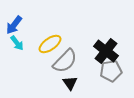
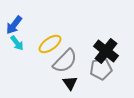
gray pentagon: moved 10 px left, 2 px up
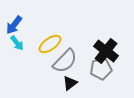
black triangle: rotated 28 degrees clockwise
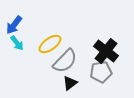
gray pentagon: moved 3 px down
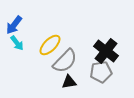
yellow ellipse: moved 1 px down; rotated 10 degrees counterclockwise
black triangle: moved 1 px left, 1 px up; rotated 28 degrees clockwise
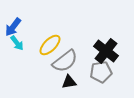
blue arrow: moved 1 px left, 2 px down
gray semicircle: rotated 8 degrees clockwise
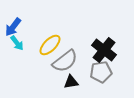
black cross: moved 2 px left, 1 px up
black triangle: moved 2 px right
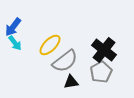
cyan arrow: moved 2 px left
gray pentagon: rotated 20 degrees counterclockwise
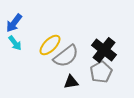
blue arrow: moved 1 px right, 4 px up
gray semicircle: moved 1 px right, 5 px up
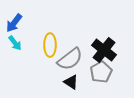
yellow ellipse: rotated 45 degrees counterclockwise
gray semicircle: moved 4 px right, 3 px down
black triangle: rotated 42 degrees clockwise
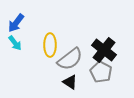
blue arrow: moved 2 px right
gray pentagon: rotated 15 degrees counterclockwise
black triangle: moved 1 px left
